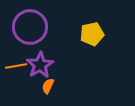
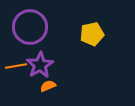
orange semicircle: rotated 42 degrees clockwise
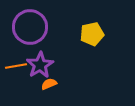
orange semicircle: moved 1 px right, 2 px up
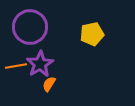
purple star: moved 1 px up
orange semicircle: rotated 35 degrees counterclockwise
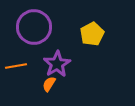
purple circle: moved 4 px right
yellow pentagon: rotated 15 degrees counterclockwise
purple star: moved 17 px right
